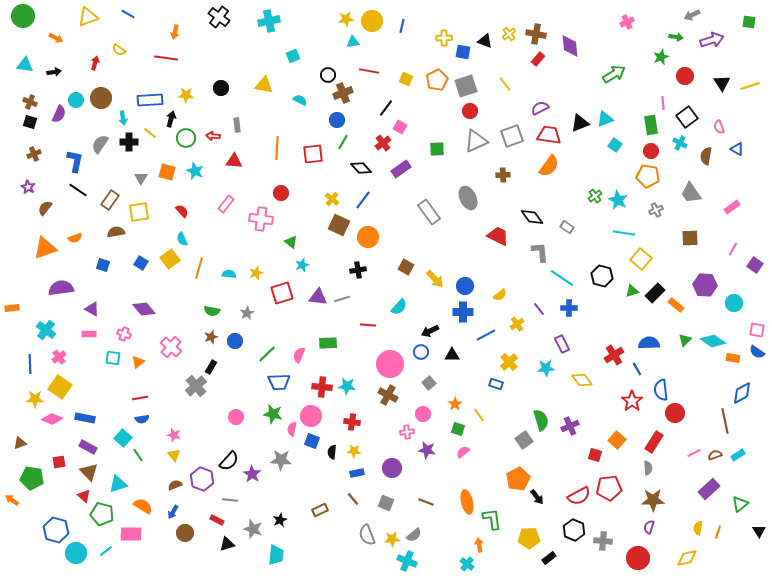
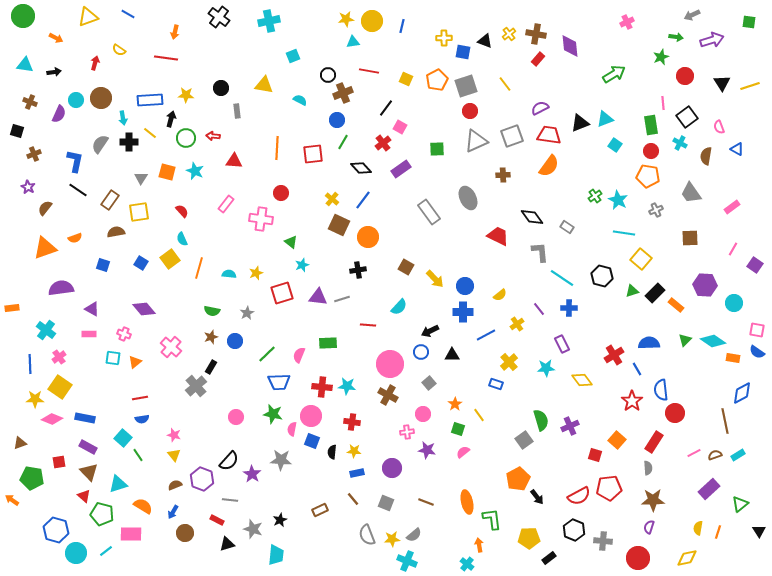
black square at (30, 122): moved 13 px left, 9 px down
gray rectangle at (237, 125): moved 14 px up
orange triangle at (138, 362): moved 3 px left
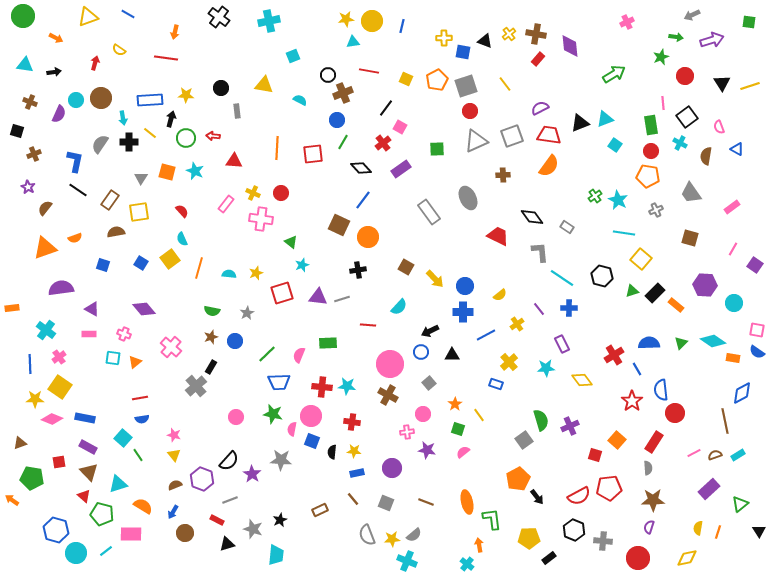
yellow cross at (332, 199): moved 79 px left, 6 px up; rotated 16 degrees counterclockwise
brown square at (690, 238): rotated 18 degrees clockwise
green triangle at (685, 340): moved 4 px left, 3 px down
gray line at (230, 500): rotated 28 degrees counterclockwise
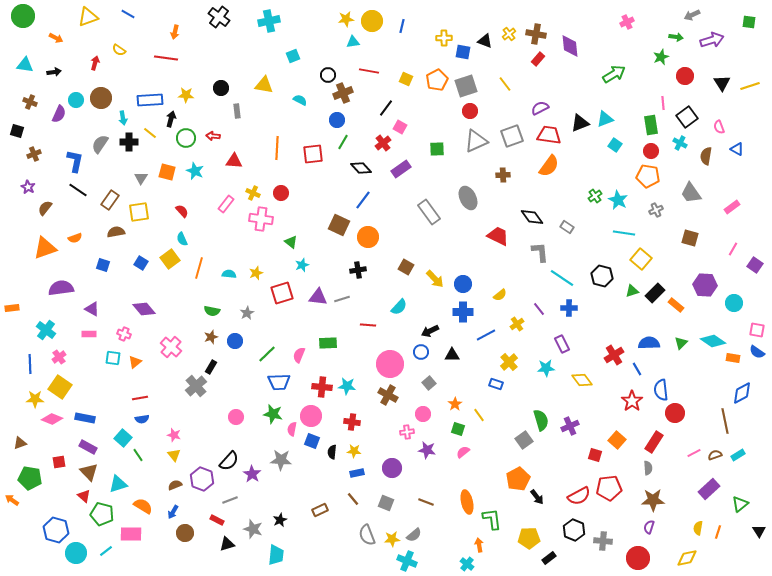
blue circle at (465, 286): moved 2 px left, 2 px up
green pentagon at (32, 478): moved 2 px left
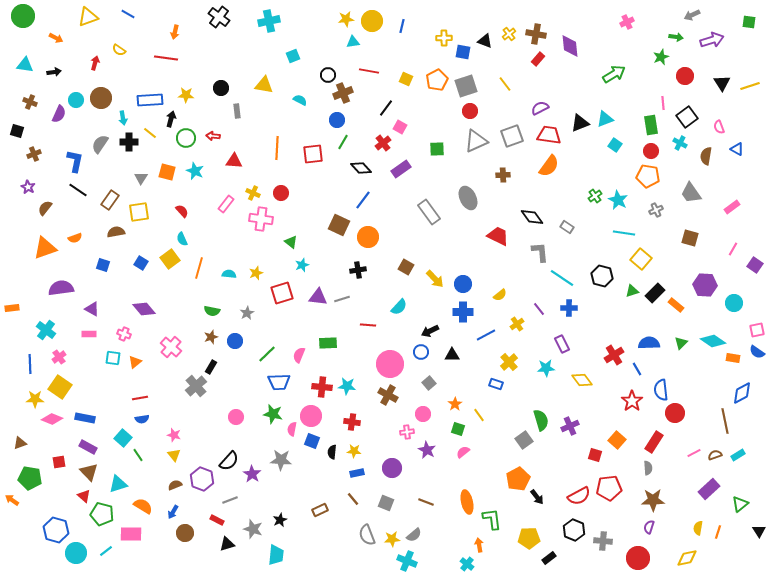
pink square at (757, 330): rotated 21 degrees counterclockwise
purple star at (427, 450): rotated 18 degrees clockwise
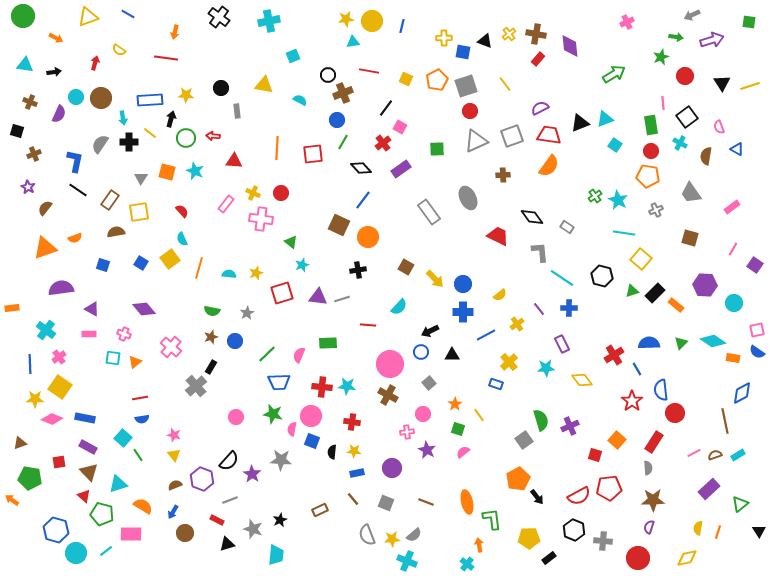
cyan circle at (76, 100): moved 3 px up
